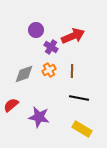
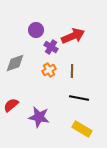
gray diamond: moved 9 px left, 11 px up
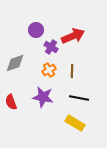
red semicircle: moved 3 px up; rotated 70 degrees counterclockwise
purple star: moved 4 px right, 20 px up
yellow rectangle: moved 7 px left, 6 px up
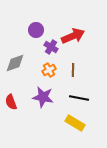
brown line: moved 1 px right, 1 px up
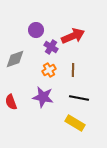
gray diamond: moved 4 px up
